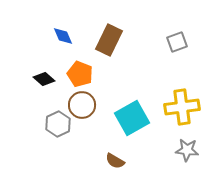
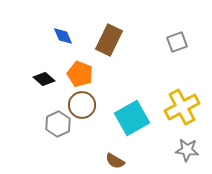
yellow cross: rotated 20 degrees counterclockwise
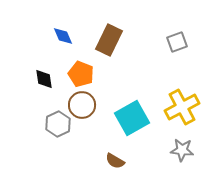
orange pentagon: moved 1 px right
black diamond: rotated 40 degrees clockwise
gray star: moved 5 px left
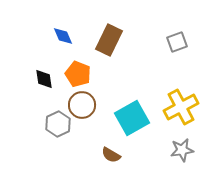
orange pentagon: moved 3 px left
yellow cross: moved 1 px left
gray star: rotated 15 degrees counterclockwise
brown semicircle: moved 4 px left, 6 px up
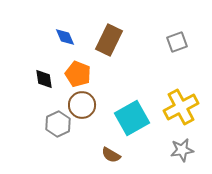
blue diamond: moved 2 px right, 1 px down
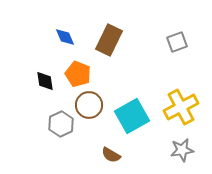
black diamond: moved 1 px right, 2 px down
brown circle: moved 7 px right
cyan square: moved 2 px up
gray hexagon: moved 3 px right
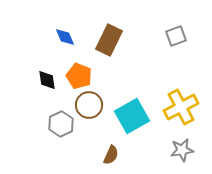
gray square: moved 1 px left, 6 px up
orange pentagon: moved 1 px right, 2 px down
black diamond: moved 2 px right, 1 px up
brown semicircle: rotated 96 degrees counterclockwise
